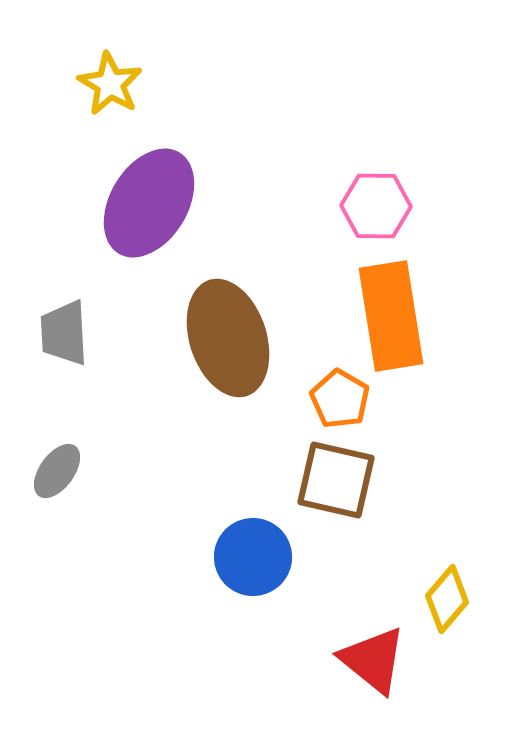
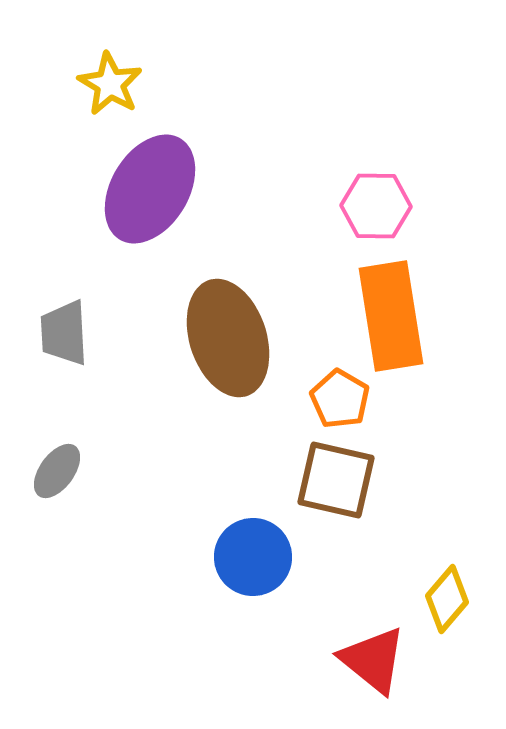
purple ellipse: moved 1 px right, 14 px up
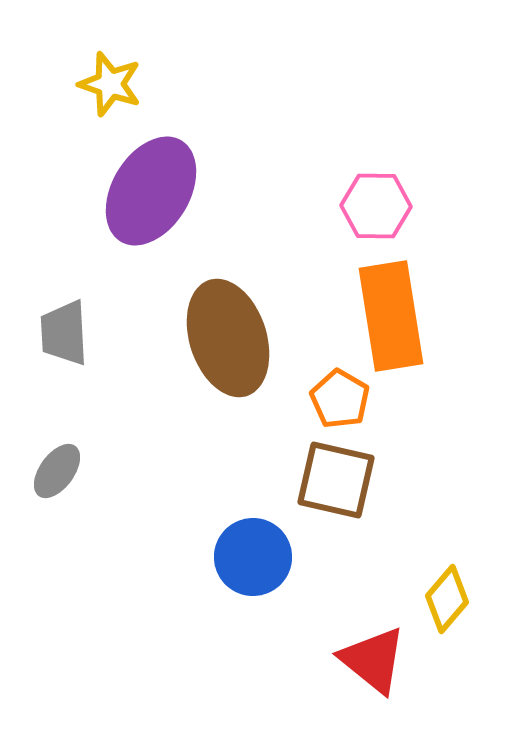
yellow star: rotated 12 degrees counterclockwise
purple ellipse: moved 1 px right, 2 px down
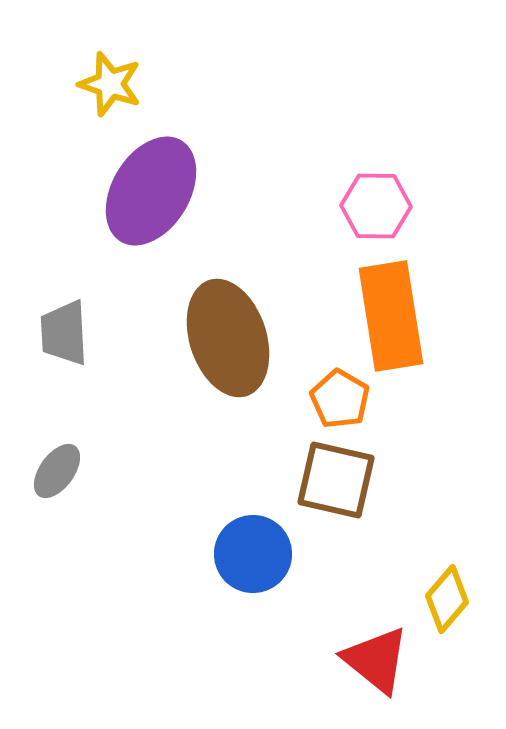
blue circle: moved 3 px up
red triangle: moved 3 px right
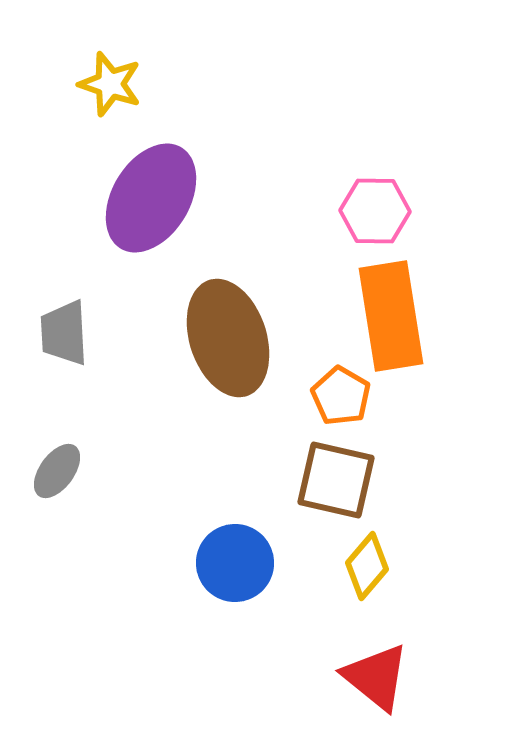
purple ellipse: moved 7 px down
pink hexagon: moved 1 px left, 5 px down
orange pentagon: moved 1 px right, 3 px up
blue circle: moved 18 px left, 9 px down
yellow diamond: moved 80 px left, 33 px up
red triangle: moved 17 px down
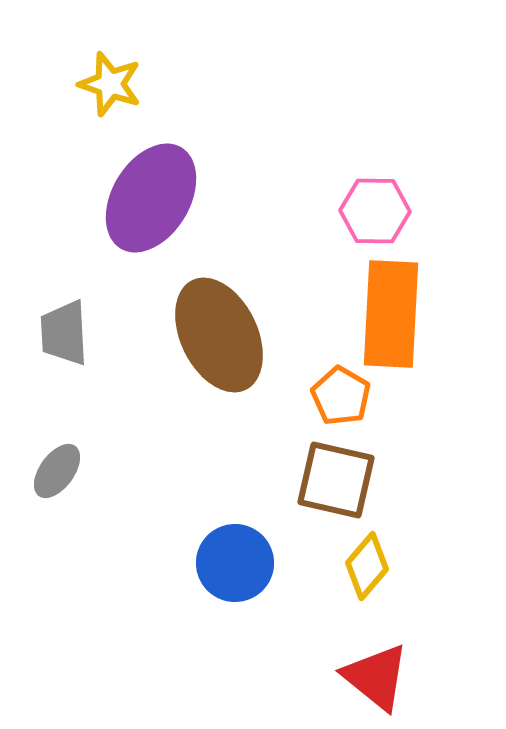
orange rectangle: moved 2 px up; rotated 12 degrees clockwise
brown ellipse: moved 9 px left, 3 px up; rotated 8 degrees counterclockwise
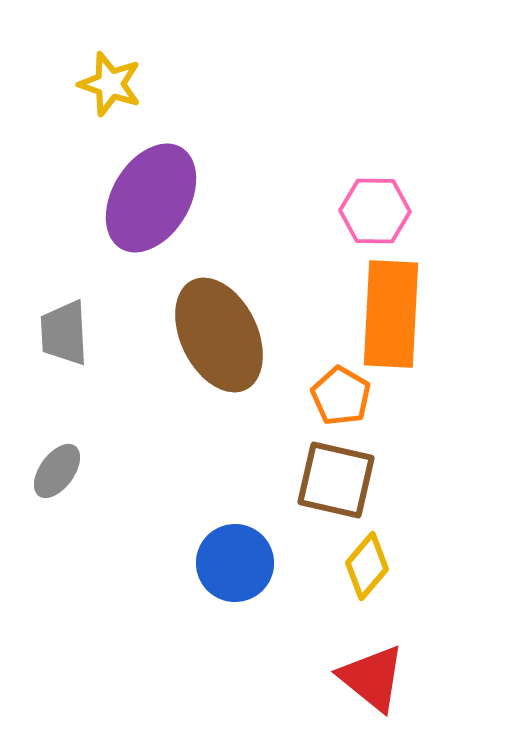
red triangle: moved 4 px left, 1 px down
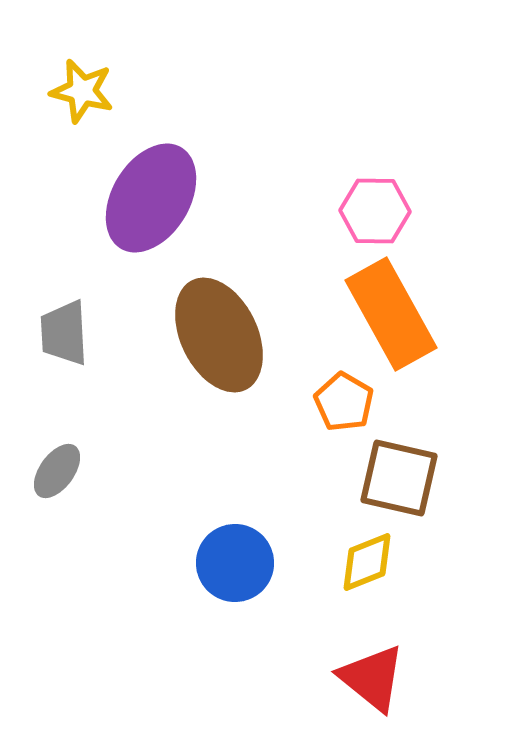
yellow star: moved 28 px left, 7 px down; rotated 4 degrees counterclockwise
orange rectangle: rotated 32 degrees counterclockwise
orange pentagon: moved 3 px right, 6 px down
brown square: moved 63 px right, 2 px up
yellow diamond: moved 4 px up; rotated 28 degrees clockwise
